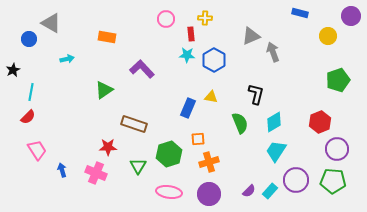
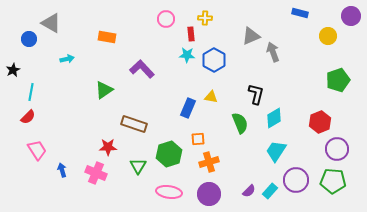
cyan diamond at (274, 122): moved 4 px up
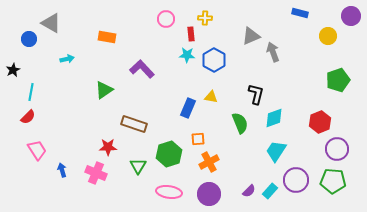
cyan diamond at (274, 118): rotated 10 degrees clockwise
orange cross at (209, 162): rotated 12 degrees counterclockwise
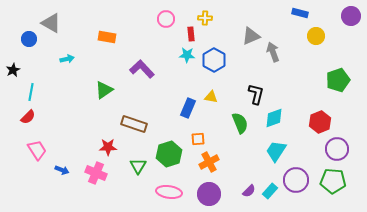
yellow circle at (328, 36): moved 12 px left
blue arrow at (62, 170): rotated 128 degrees clockwise
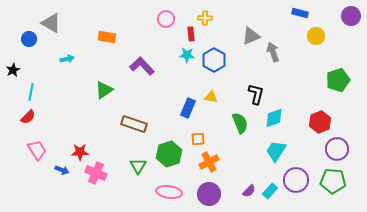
purple L-shape at (142, 69): moved 3 px up
red star at (108, 147): moved 28 px left, 5 px down
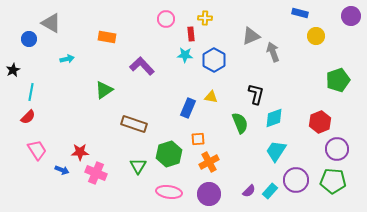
cyan star at (187, 55): moved 2 px left
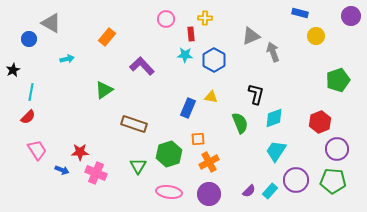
orange rectangle at (107, 37): rotated 60 degrees counterclockwise
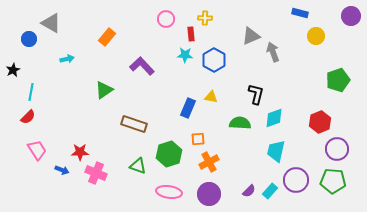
green semicircle at (240, 123): rotated 65 degrees counterclockwise
cyan trapezoid at (276, 151): rotated 20 degrees counterclockwise
green triangle at (138, 166): rotated 42 degrees counterclockwise
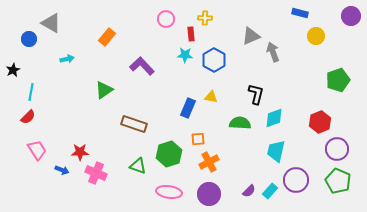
green pentagon at (333, 181): moved 5 px right; rotated 20 degrees clockwise
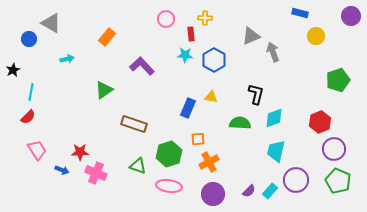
purple circle at (337, 149): moved 3 px left
pink ellipse at (169, 192): moved 6 px up
purple circle at (209, 194): moved 4 px right
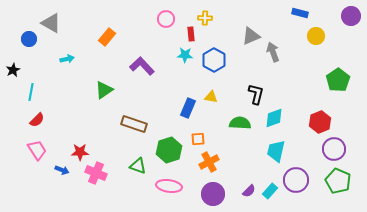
green pentagon at (338, 80): rotated 15 degrees counterclockwise
red semicircle at (28, 117): moved 9 px right, 3 px down
green hexagon at (169, 154): moved 4 px up
